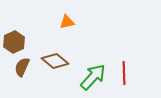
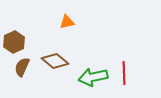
green arrow: rotated 144 degrees counterclockwise
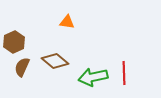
orange triangle: rotated 21 degrees clockwise
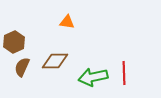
brown diamond: rotated 40 degrees counterclockwise
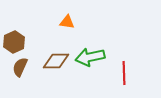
brown diamond: moved 1 px right
brown semicircle: moved 2 px left
green arrow: moved 3 px left, 20 px up
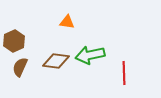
brown hexagon: moved 1 px up
green arrow: moved 2 px up
brown diamond: rotated 8 degrees clockwise
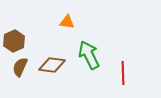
green arrow: moved 1 px left; rotated 76 degrees clockwise
brown diamond: moved 4 px left, 4 px down
red line: moved 1 px left
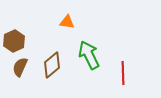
brown diamond: rotated 48 degrees counterclockwise
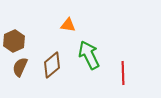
orange triangle: moved 1 px right, 3 px down
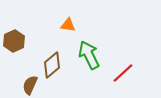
brown semicircle: moved 10 px right, 18 px down
red line: rotated 50 degrees clockwise
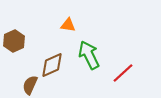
brown diamond: rotated 16 degrees clockwise
